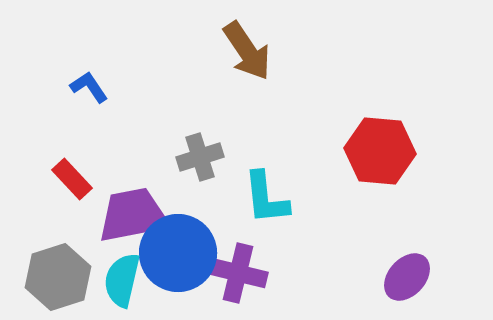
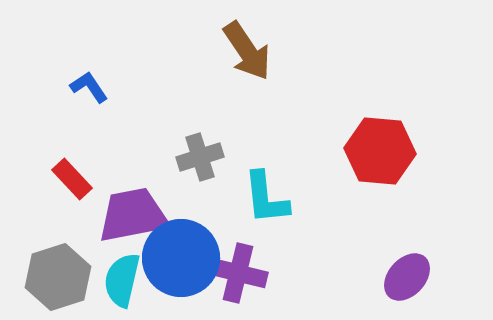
blue circle: moved 3 px right, 5 px down
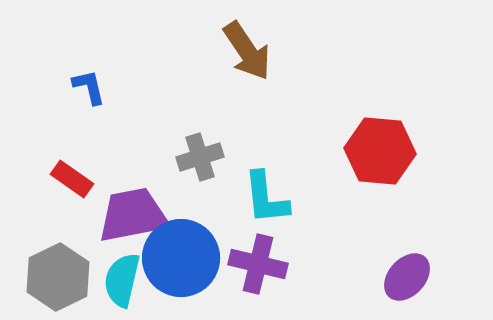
blue L-shape: rotated 21 degrees clockwise
red rectangle: rotated 12 degrees counterclockwise
purple cross: moved 20 px right, 9 px up
gray hexagon: rotated 8 degrees counterclockwise
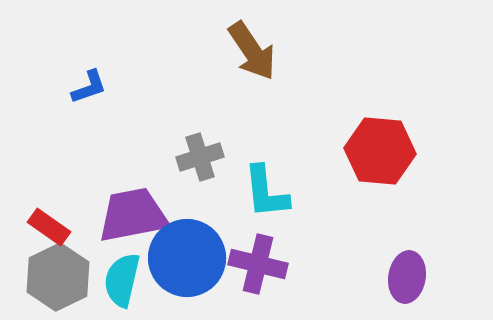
brown arrow: moved 5 px right
blue L-shape: rotated 84 degrees clockwise
red rectangle: moved 23 px left, 48 px down
cyan L-shape: moved 6 px up
blue circle: moved 6 px right
purple ellipse: rotated 33 degrees counterclockwise
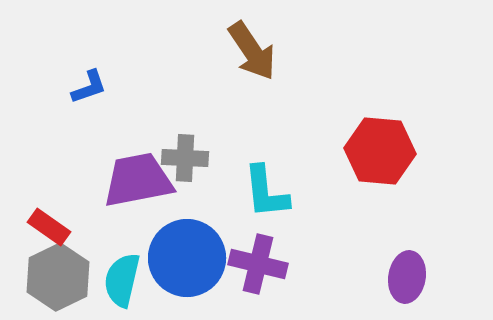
gray cross: moved 15 px left, 1 px down; rotated 21 degrees clockwise
purple trapezoid: moved 5 px right, 35 px up
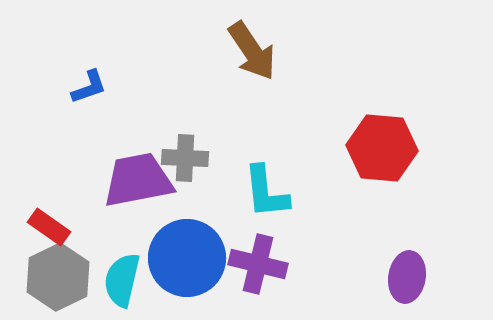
red hexagon: moved 2 px right, 3 px up
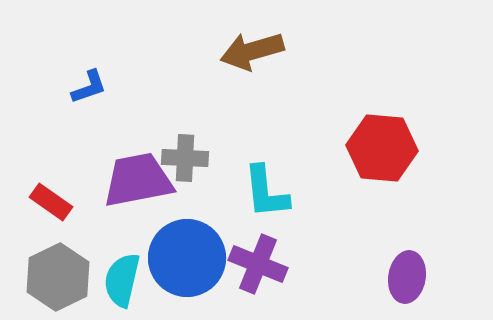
brown arrow: rotated 108 degrees clockwise
red rectangle: moved 2 px right, 25 px up
purple cross: rotated 8 degrees clockwise
